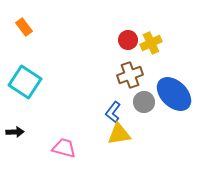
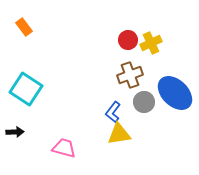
cyan square: moved 1 px right, 7 px down
blue ellipse: moved 1 px right, 1 px up
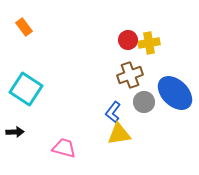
yellow cross: moved 2 px left; rotated 15 degrees clockwise
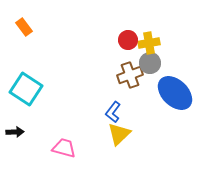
gray circle: moved 6 px right, 39 px up
yellow triangle: rotated 35 degrees counterclockwise
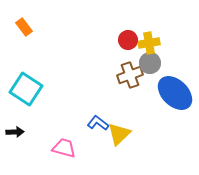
blue L-shape: moved 15 px left, 11 px down; rotated 90 degrees clockwise
